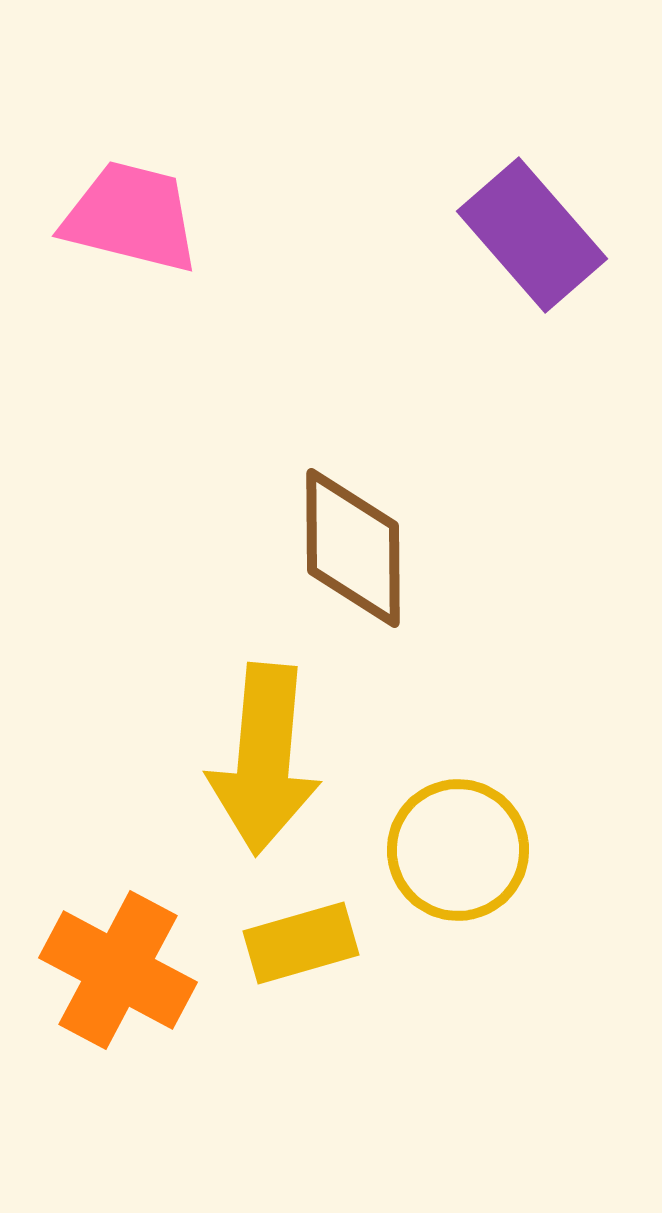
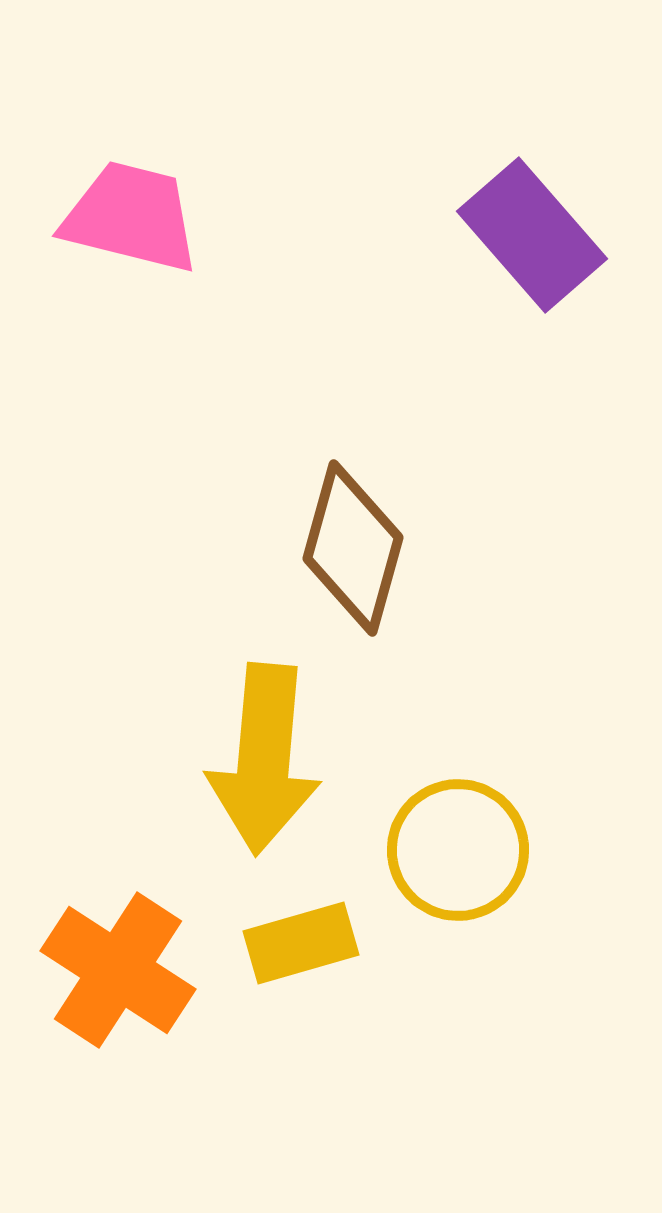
brown diamond: rotated 16 degrees clockwise
orange cross: rotated 5 degrees clockwise
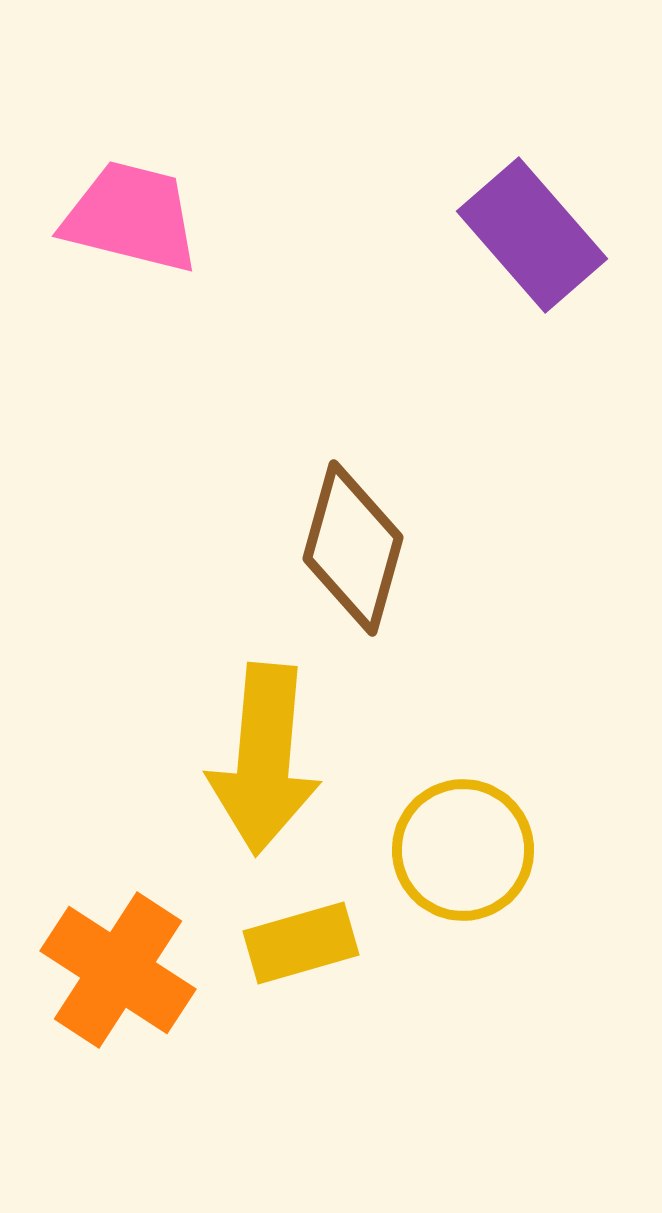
yellow circle: moved 5 px right
